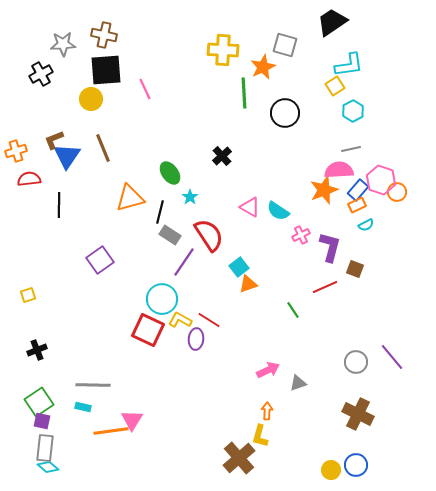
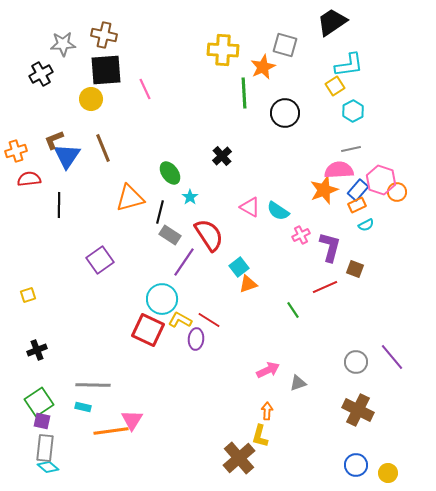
brown cross at (358, 414): moved 4 px up
yellow circle at (331, 470): moved 57 px right, 3 px down
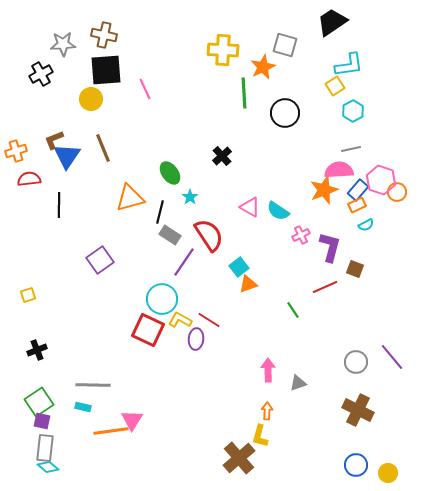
pink arrow at (268, 370): rotated 65 degrees counterclockwise
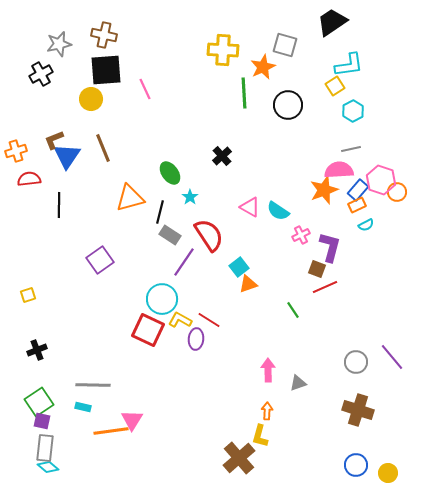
gray star at (63, 44): moved 4 px left; rotated 10 degrees counterclockwise
black circle at (285, 113): moved 3 px right, 8 px up
brown square at (355, 269): moved 38 px left
brown cross at (358, 410): rotated 8 degrees counterclockwise
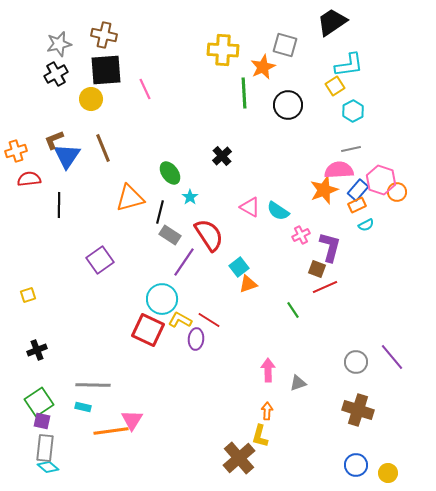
black cross at (41, 74): moved 15 px right
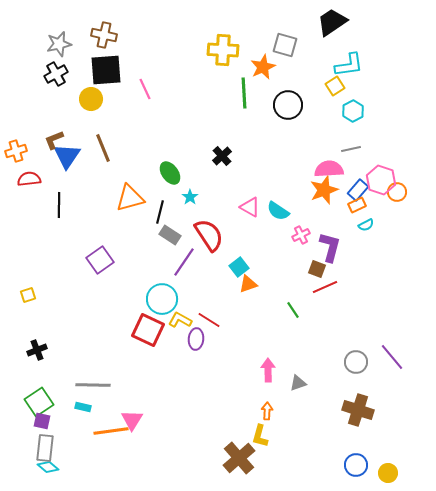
pink semicircle at (339, 170): moved 10 px left, 1 px up
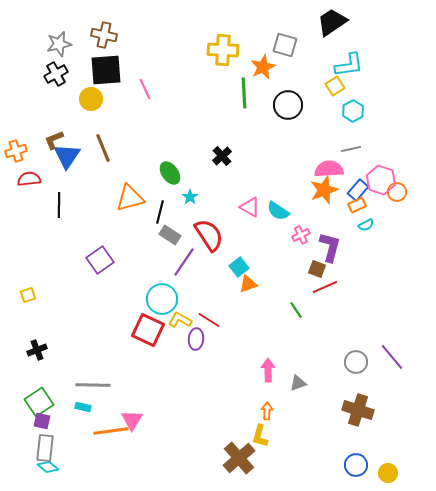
green line at (293, 310): moved 3 px right
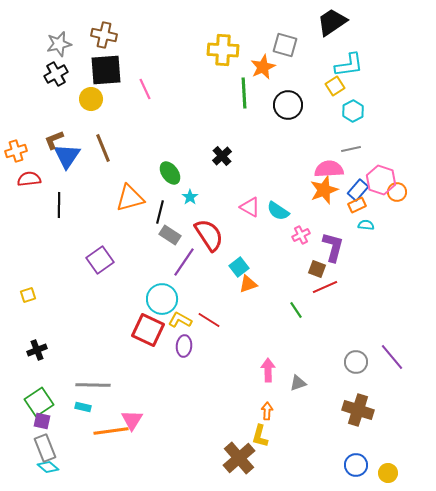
cyan semicircle at (366, 225): rotated 147 degrees counterclockwise
purple L-shape at (330, 247): moved 3 px right
purple ellipse at (196, 339): moved 12 px left, 7 px down
gray rectangle at (45, 448): rotated 28 degrees counterclockwise
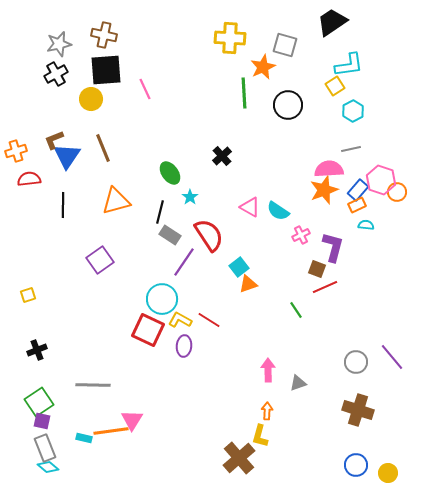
yellow cross at (223, 50): moved 7 px right, 12 px up
orange triangle at (130, 198): moved 14 px left, 3 px down
black line at (59, 205): moved 4 px right
cyan rectangle at (83, 407): moved 1 px right, 31 px down
